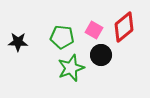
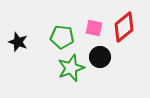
pink square: moved 2 px up; rotated 18 degrees counterclockwise
black star: rotated 18 degrees clockwise
black circle: moved 1 px left, 2 px down
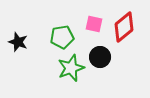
pink square: moved 4 px up
green pentagon: rotated 15 degrees counterclockwise
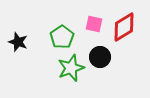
red diamond: rotated 8 degrees clockwise
green pentagon: rotated 25 degrees counterclockwise
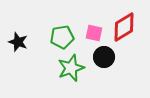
pink square: moved 9 px down
green pentagon: rotated 25 degrees clockwise
black circle: moved 4 px right
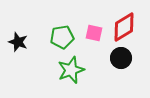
black circle: moved 17 px right, 1 px down
green star: moved 2 px down
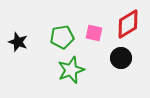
red diamond: moved 4 px right, 3 px up
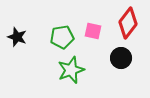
red diamond: moved 1 px up; rotated 20 degrees counterclockwise
pink square: moved 1 px left, 2 px up
black star: moved 1 px left, 5 px up
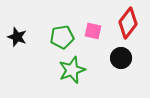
green star: moved 1 px right
